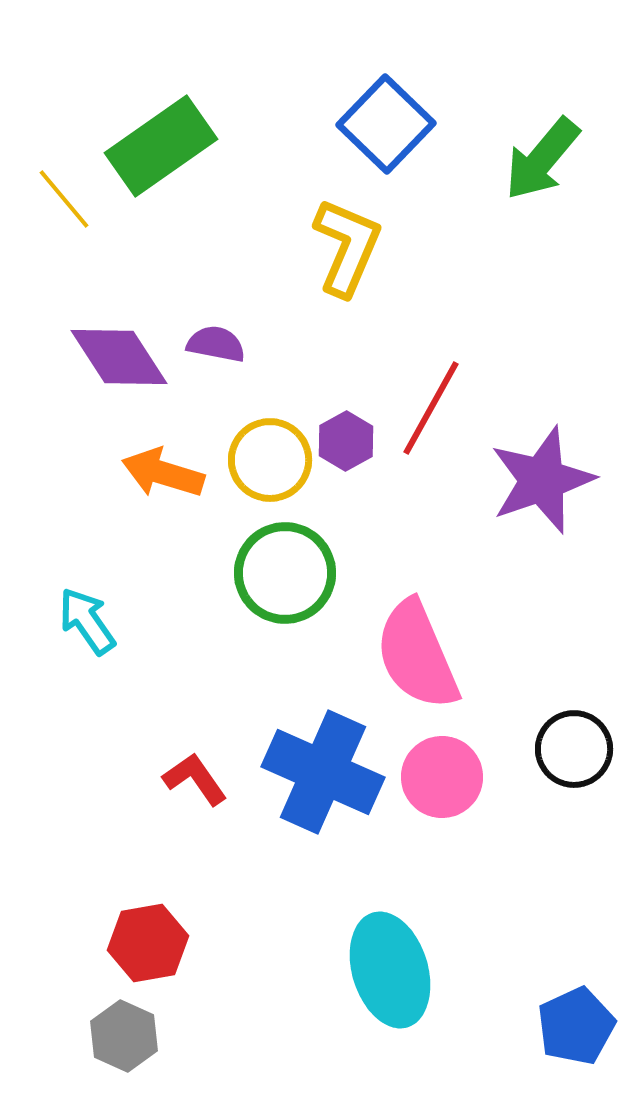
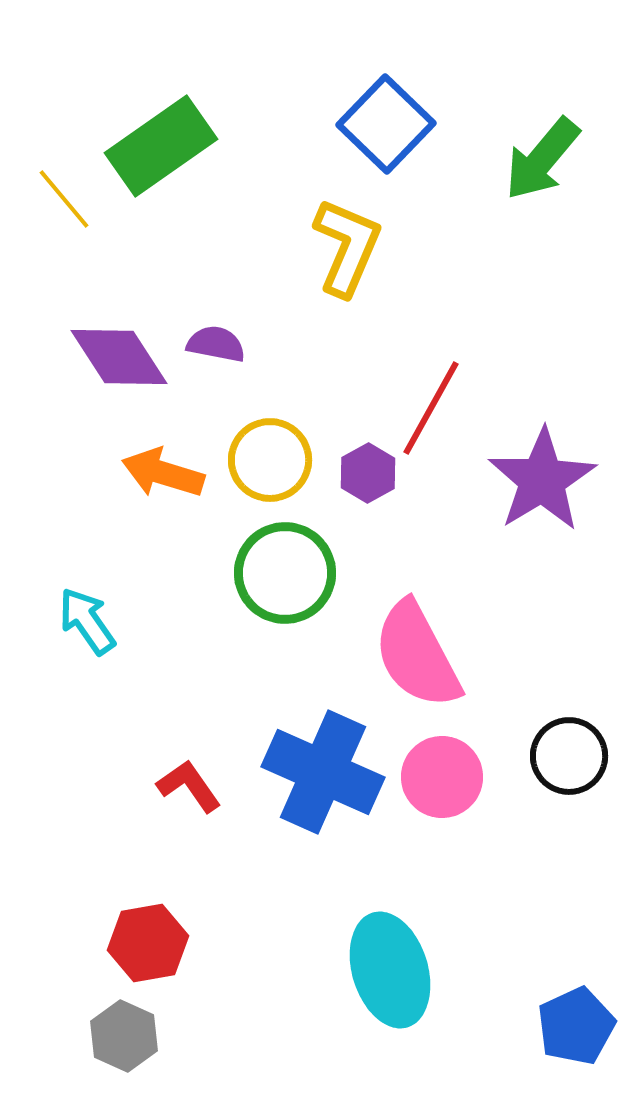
purple hexagon: moved 22 px right, 32 px down
purple star: rotated 12 degrees counterclockwise
pink semicircle: rotated 5 degrees counterclockwise
black circle: moved 5 px left, 7 px down
red L-shape: moved 6 px left, 7 px down
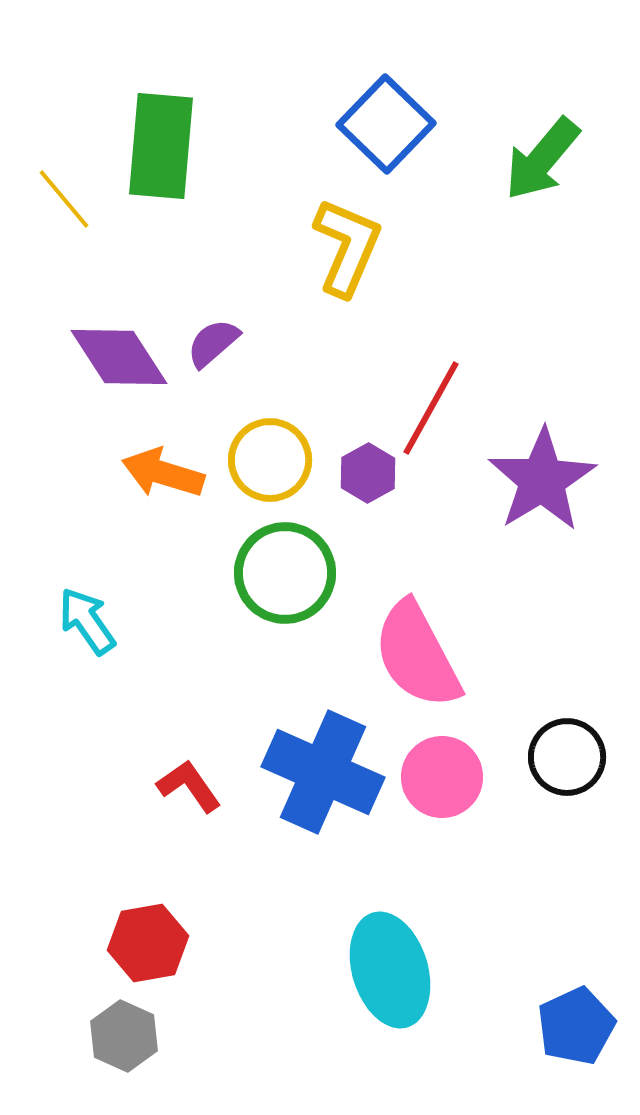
green rectangle: rotated 50 degrees counterclockwise
purple semicircle: moved 3 px left, 1 px up; rotated 52 degrees counterclockwise
black circle: moved 2 px left, 1 px down
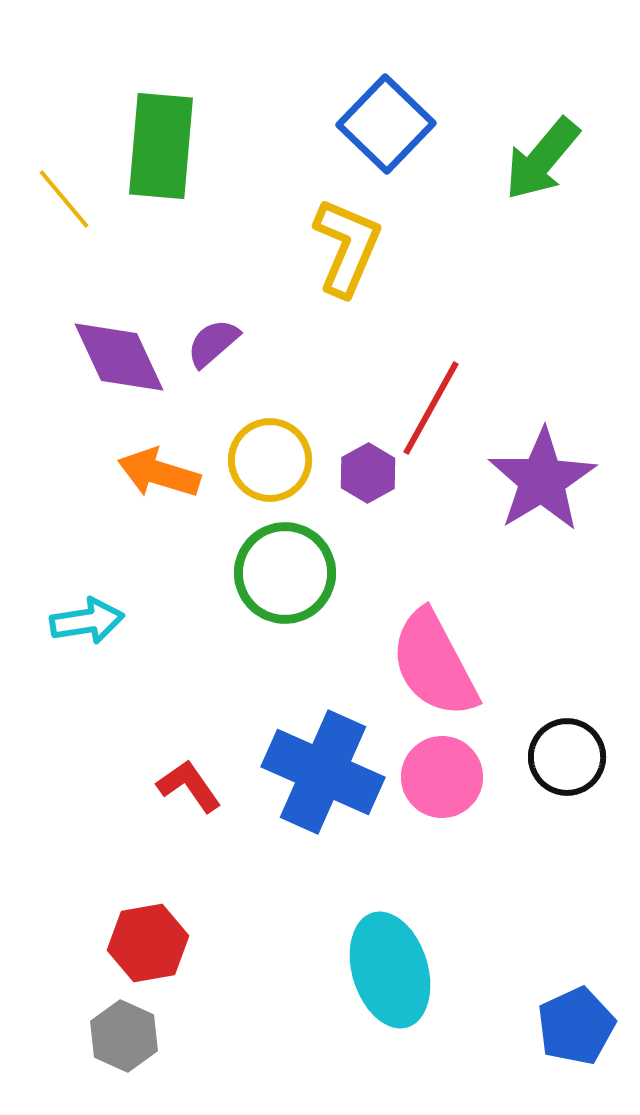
purple diamond: rotated 8 degrees clockwise
orange arrow: moved 4 px left
cyan arrow: rotated 116 degrees clockwise
pink semicircle: moved 17 px right, 9 px down
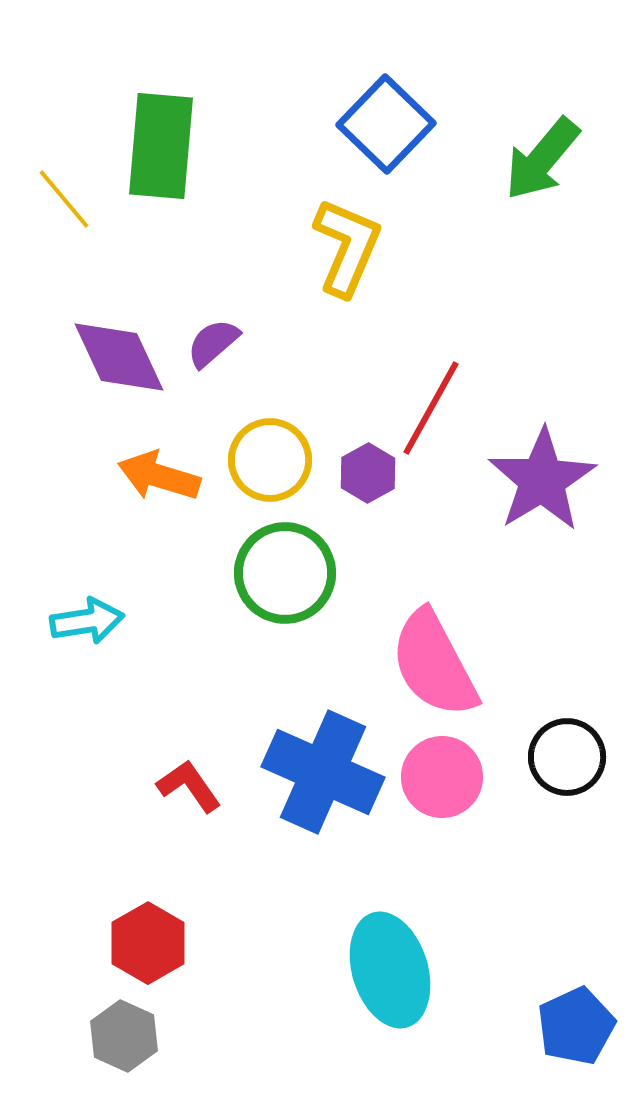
orange arrow: moved 3 px down
red hexagon: rotated 20 degrees counterclockwise
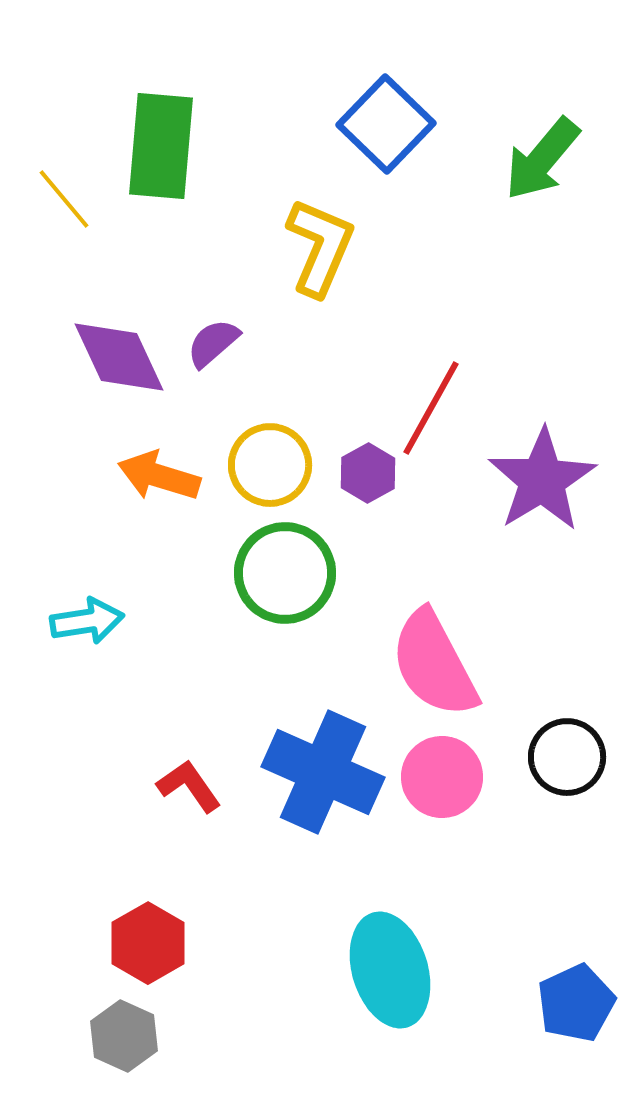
yellow L-shape: moved 27 px left
yellow circle: moved 5 px down
blue pentagon: moved 23 px up
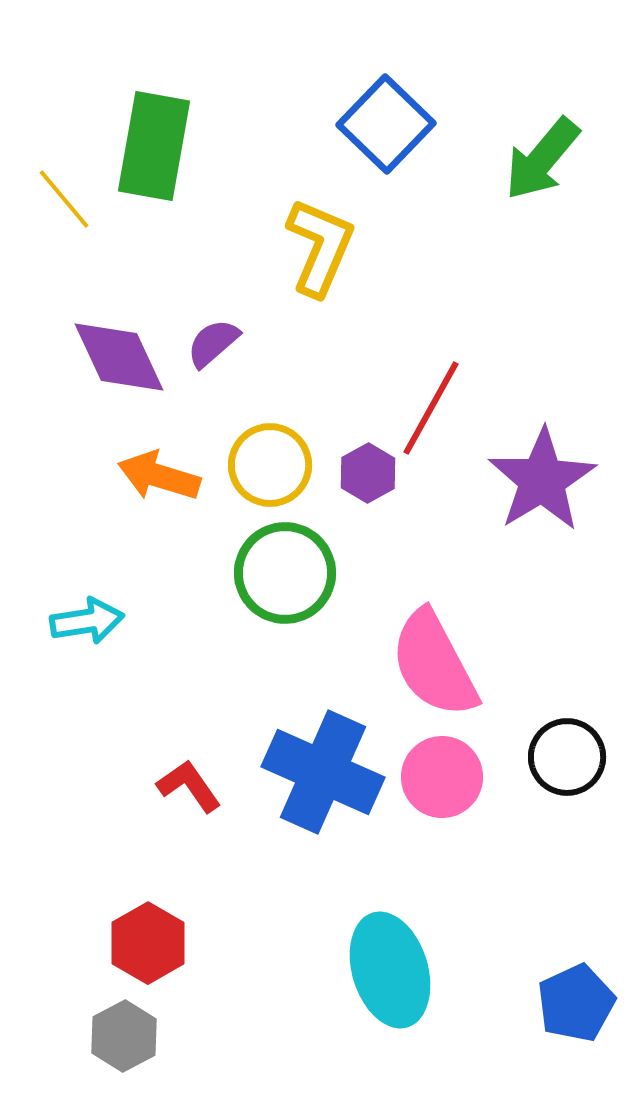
green rectangle: moved 7 px left; rotated 5 degrees clockwise
gray hexagon: rotated 8 degrees clockwise
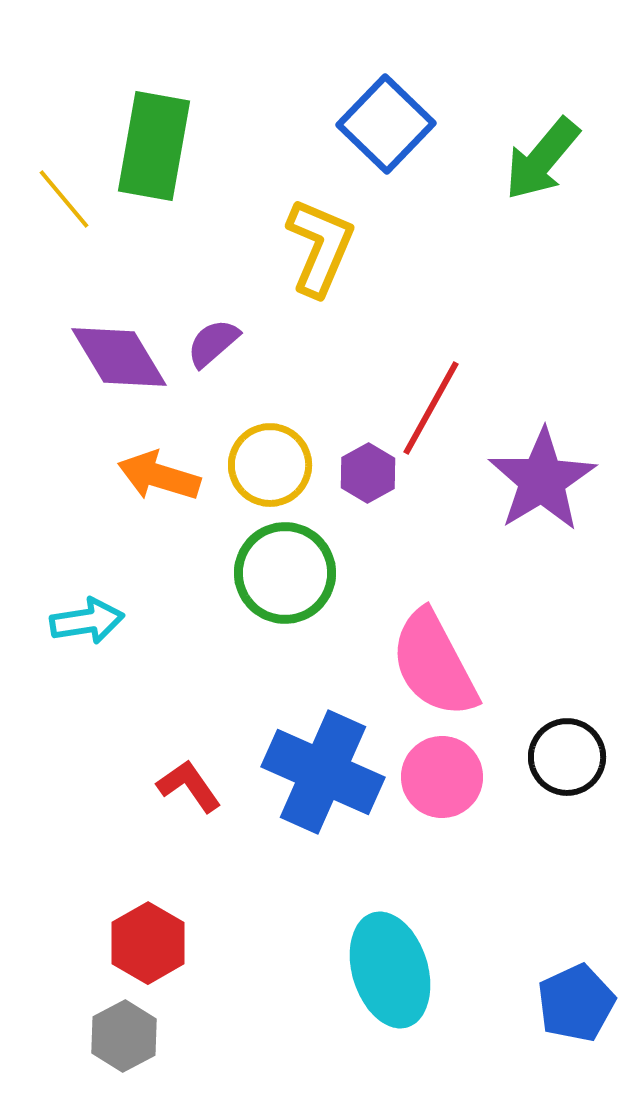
purple diamond: rotated 6 degrees counterclockwise
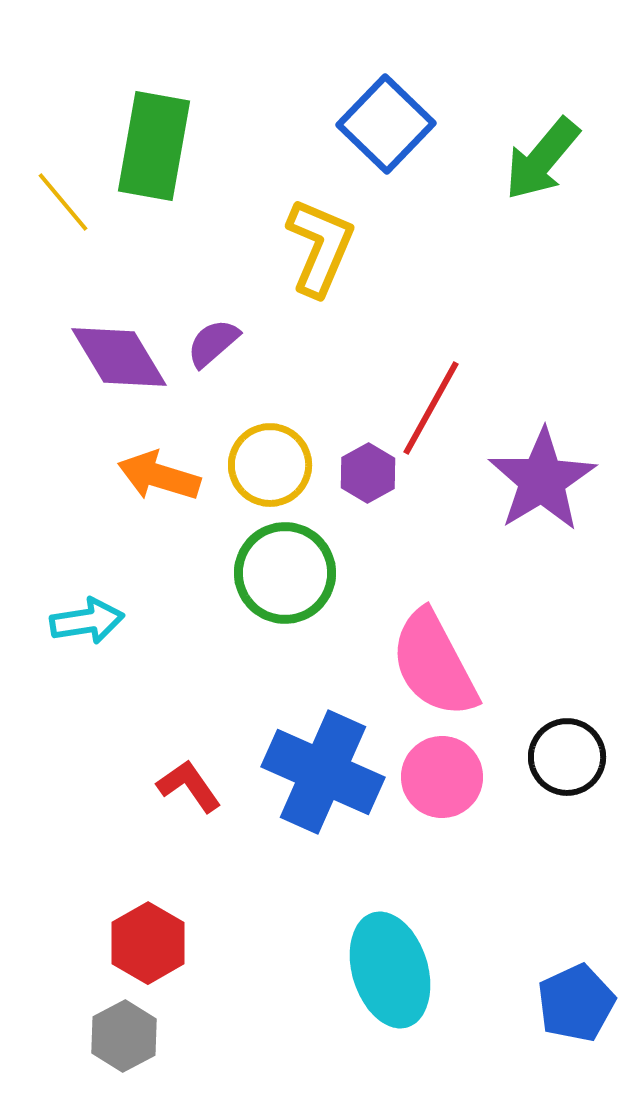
yellow line: moved 1 px left, 3 px down
